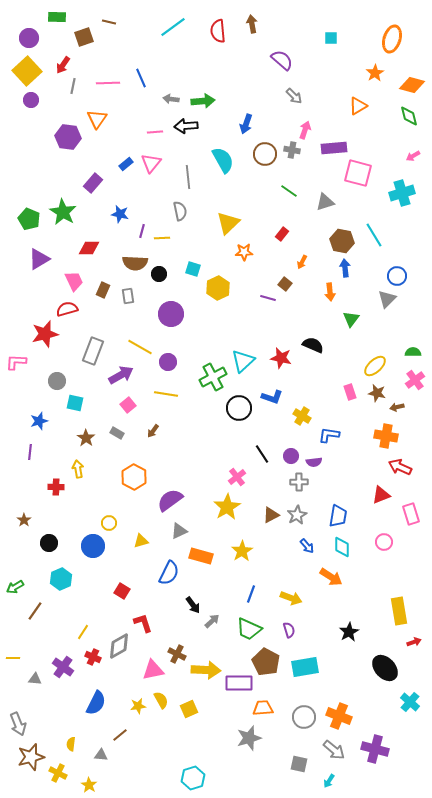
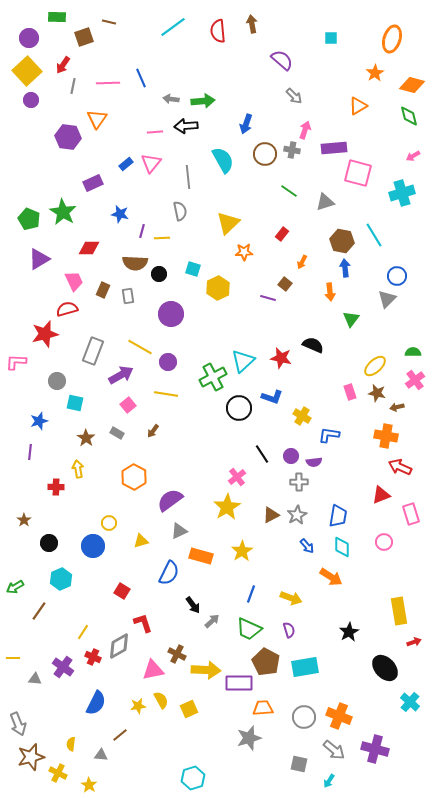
purple rectangle at (93, 183): rotated 24 degrees clockwise
brown line at (35, 611): moved 4 px right
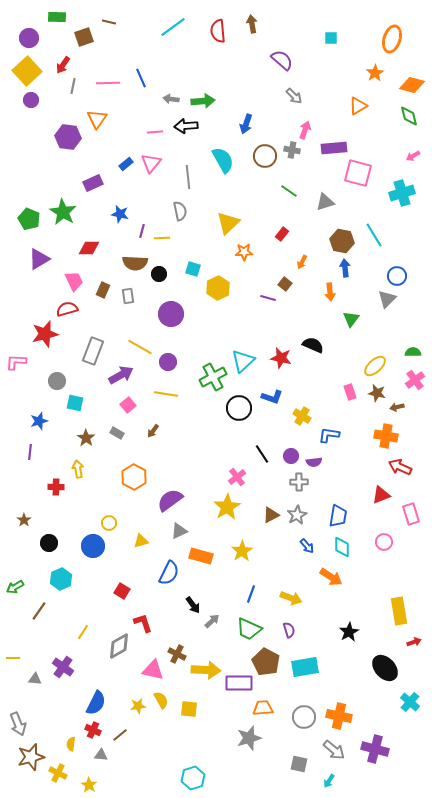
brown circle at (265, 154): moved 2 px down
red cross at (93, 657): moved 73 px down
pink triangle at (153, 670): rotated 25 degrees clockwise
yellow square at (189, 709): rotated 30 degrees clockwise
orange cross at (339, 716): rotated 10 degrees counterclockwise
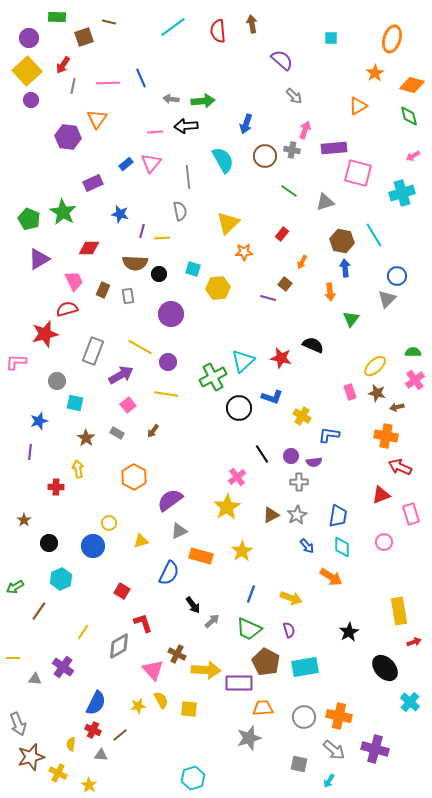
yellow hexagon at (218, 288): rotated 20 degrees clockwise
pink triangle at (153, 670): rotated 35 degrees clockwise
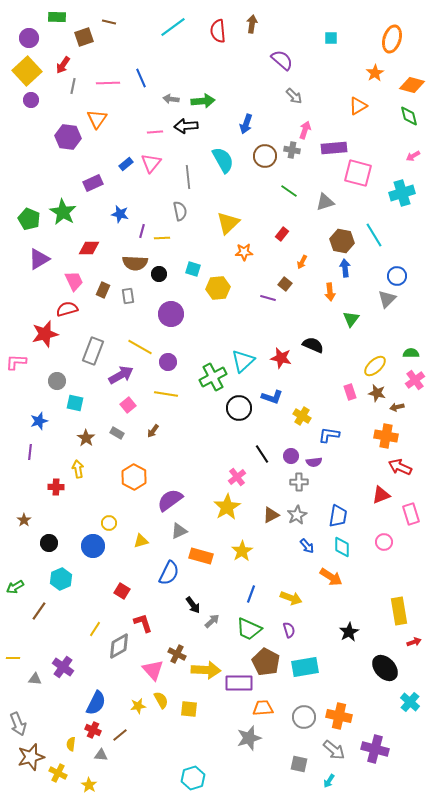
brown arrow at (252, 24): rotated 18 degrees clockwise
green semicircle at (413, 352): moved 2 px left, 1 px down
yellow line at (83, 632): moved 12 px right, 3 px up
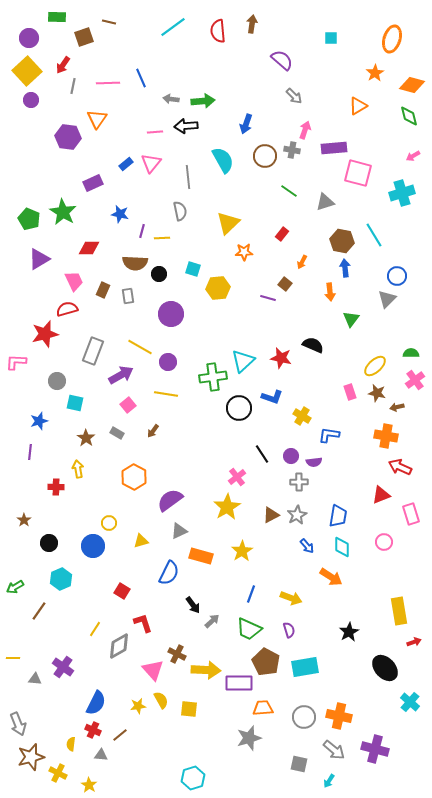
green cross at (213, 377): rotated 20 degrees clockwise
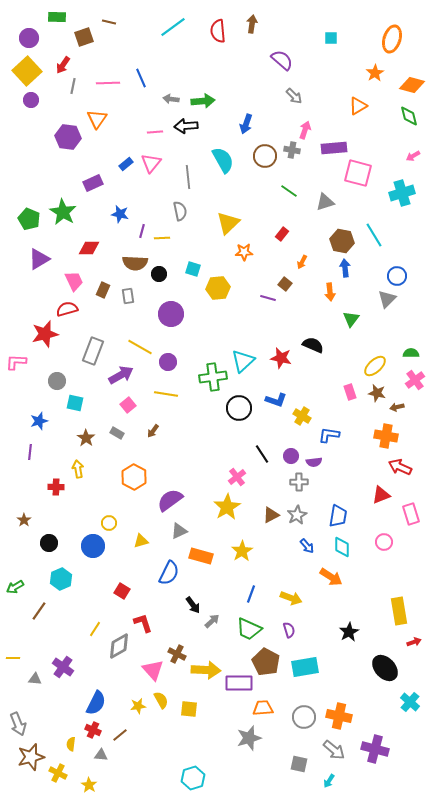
blue L-shape at (272, 397): moved 4 px right, 3 px down
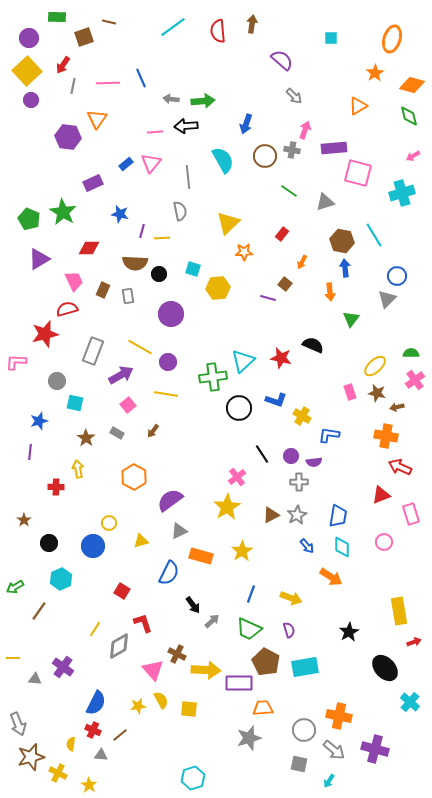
gray circle at (304, 717): moved 13 px down
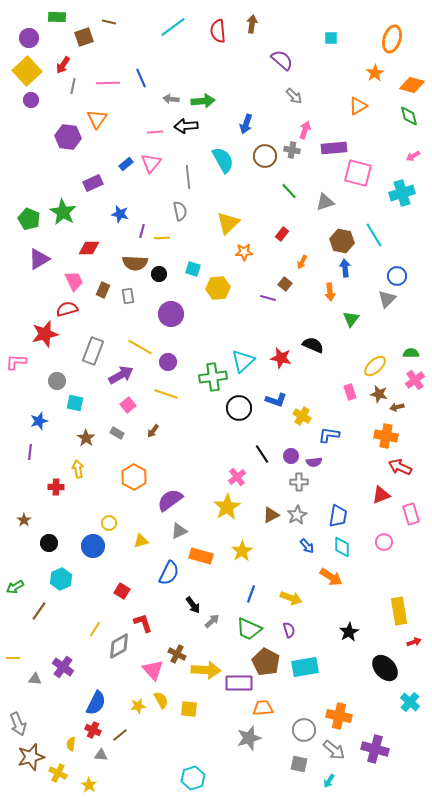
green line at (289, 191): rotated 12 degrees clockwise
brown star at (377, 393): moved 2 px right, 1 px down
yellow line at (166, 394): rotated 10 degrees clockwise
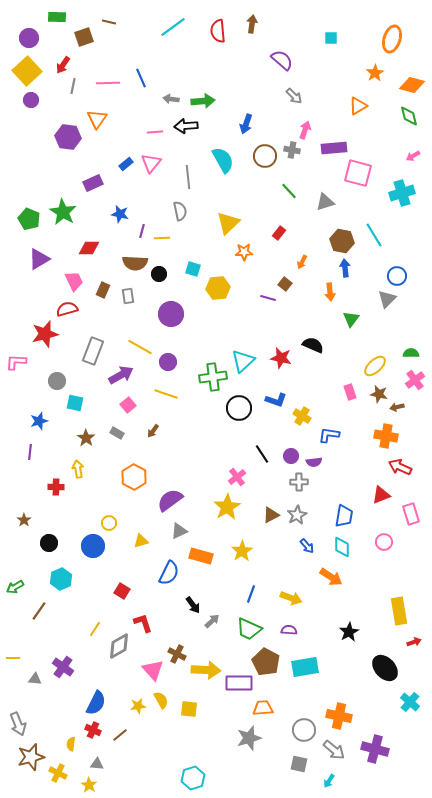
red rectangle at (282, 234): moved 3 px left, 1 px up
blue trapezoid at (338, 516): moved 6 px right
purple semicircle at (289, 630): rotated 70 degrees counterclockwise
gray triangle at (101, 755): moved 4 px left, 9 px down
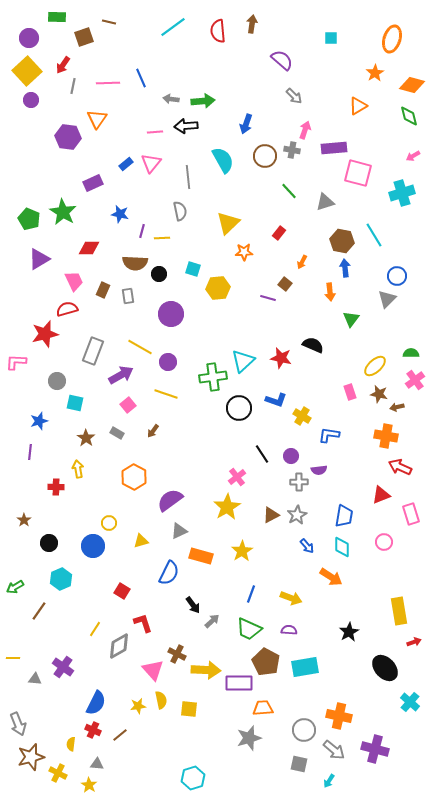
purple semicircle at (314, 462): moved 5 px right, 8 px down
yellow semicircle at (161, 700): rotated 18 degrees clockwise
